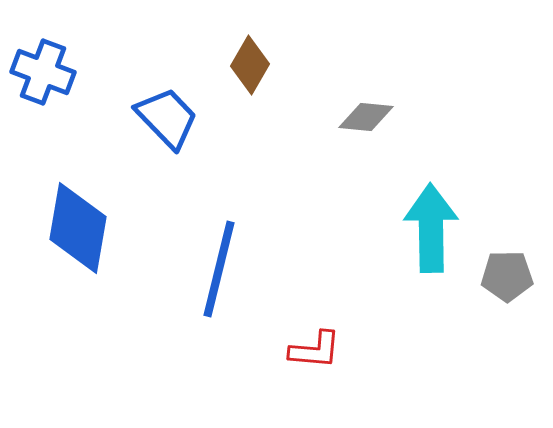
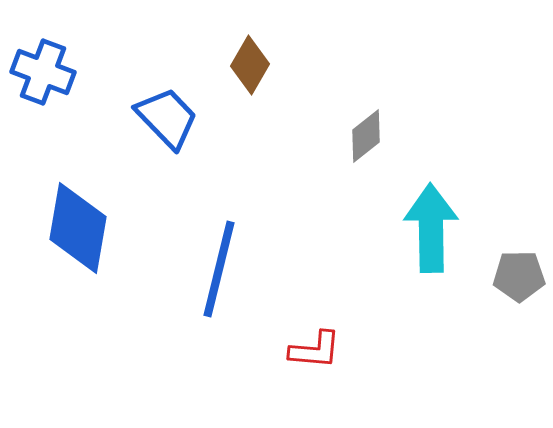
gray diamond: moved 19 px down; rotated 44 degrees counterclockwise
gray pentagon: moved 12 px right
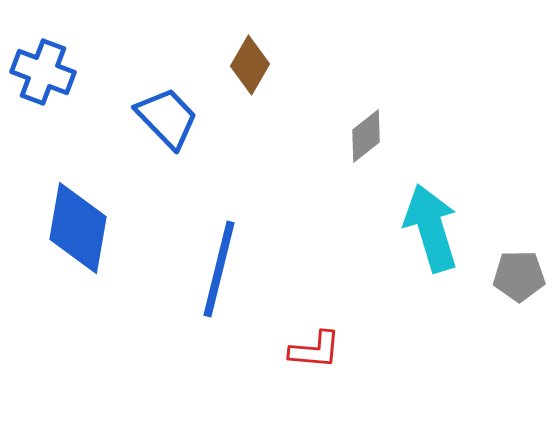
cyan arrow: rotated 16 degrees counterclockwise
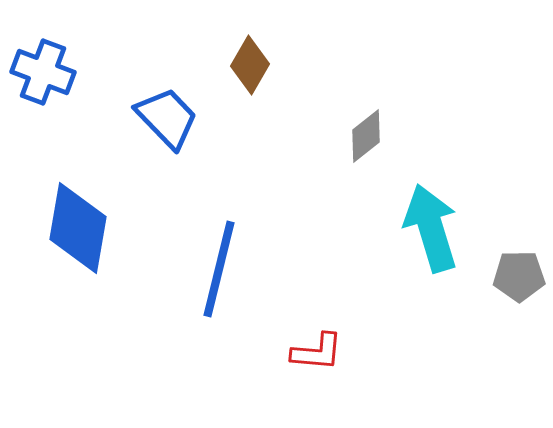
red L-shape: moved 2 px right, 2 px down
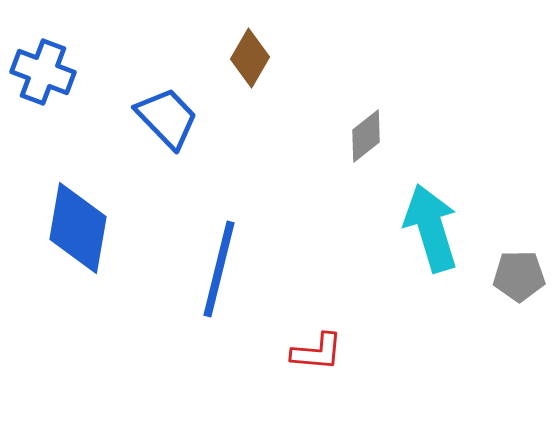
brown diamond: moved 7 px up
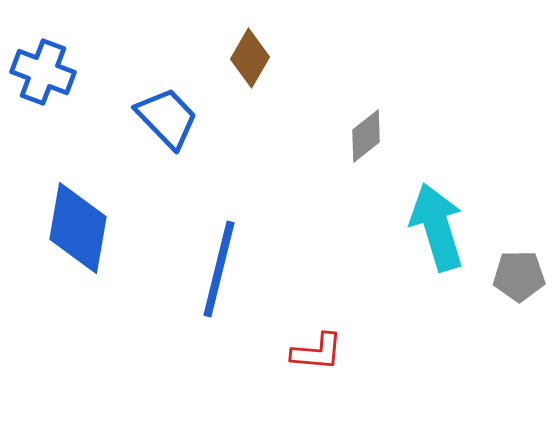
cyan arrow: moved 6 px right, 1 px up
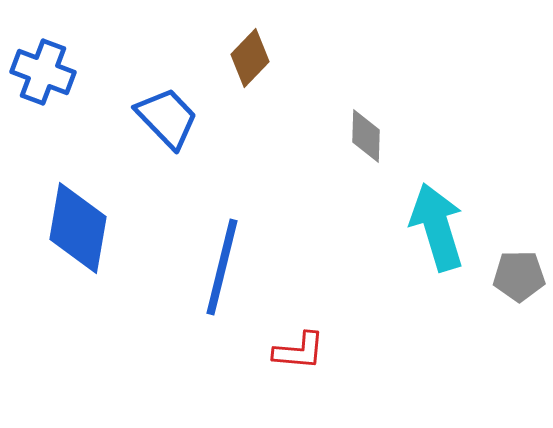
brown diamond: rotated 14 degrees clockwise
gray diamond: rotated 50 degrees counterclockwise
blue line: moved 3 px right, 2 px up
red L-shape: moved 18 px left, 1 px up
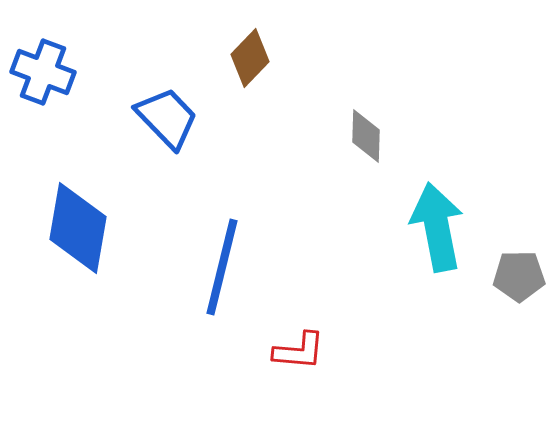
cyan arrow: rotated 6 degrees clockwise
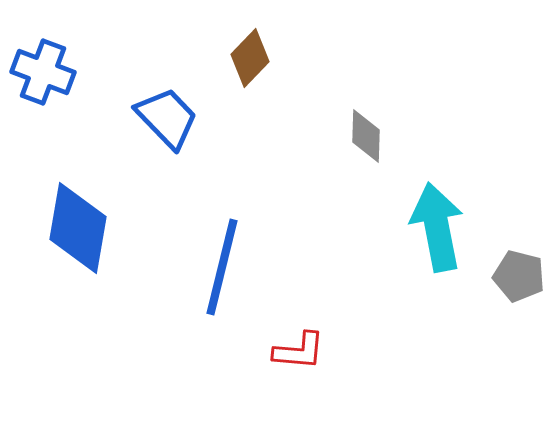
gray pentagon: rotated 15 degrees clockwise
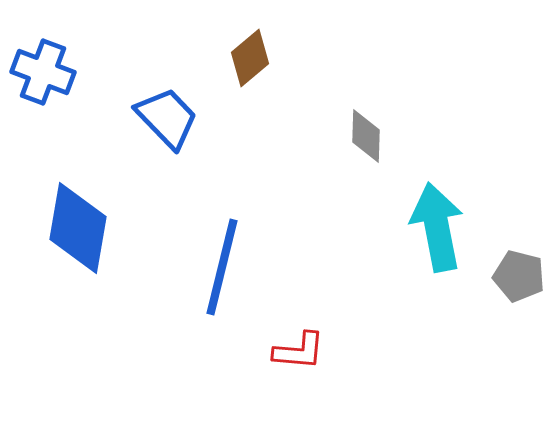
brown diamond: rotated 6 degrees clockwise
